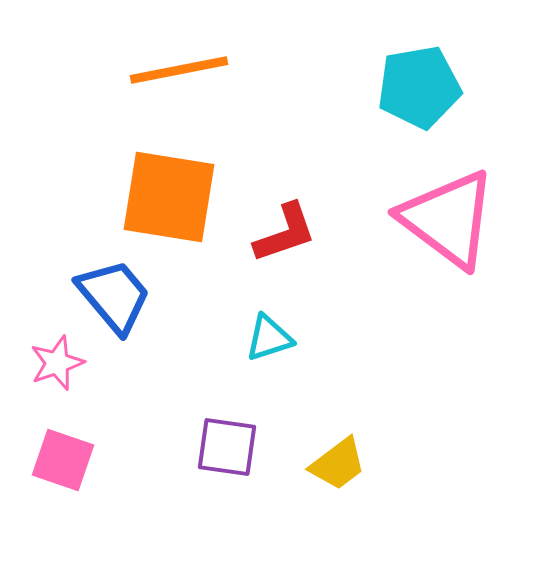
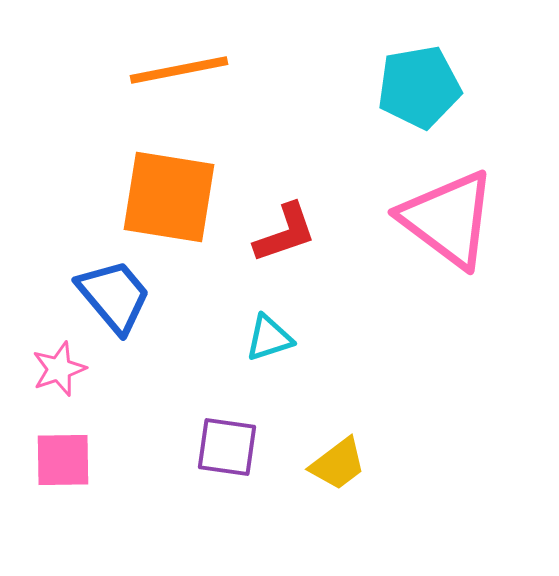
pink star: moved 2 px right, 6 px down
pink square: rotated 20 degrees counterclockwise
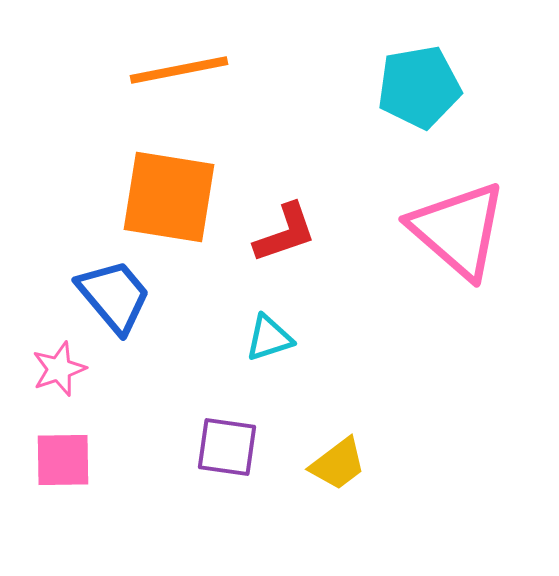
pink triangle: moved 10 px right, 11 px down; rotated 4 degrees clockwise
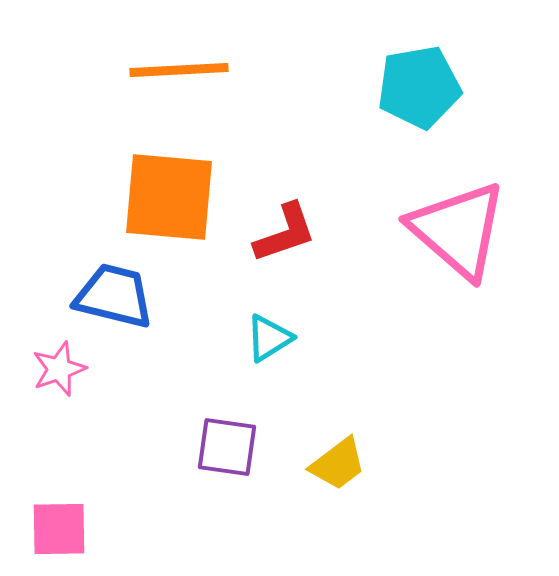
orange line: rotated 8 degrees clockwise
orange square: rotated 4 degrees counterclockwise
blue trapezoid: rotated 36 degrees counterclockwise
cyan triangle: rotated 14 degrees counterclockwise
pink square: moved 4 px left, 69 px down
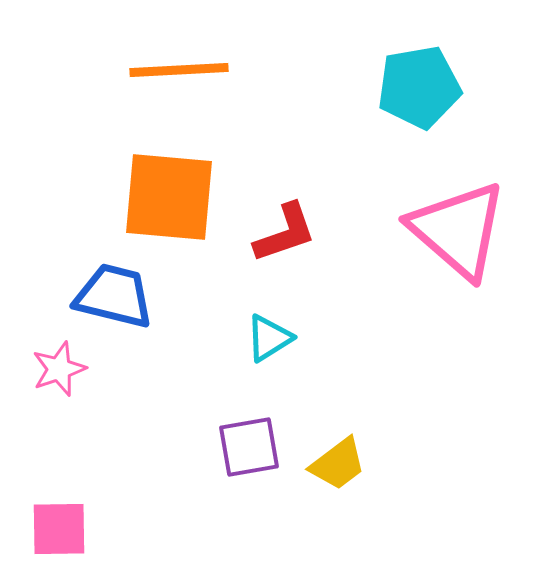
purple square: moved 22 px right; rotated 18 degrees counterclockwise
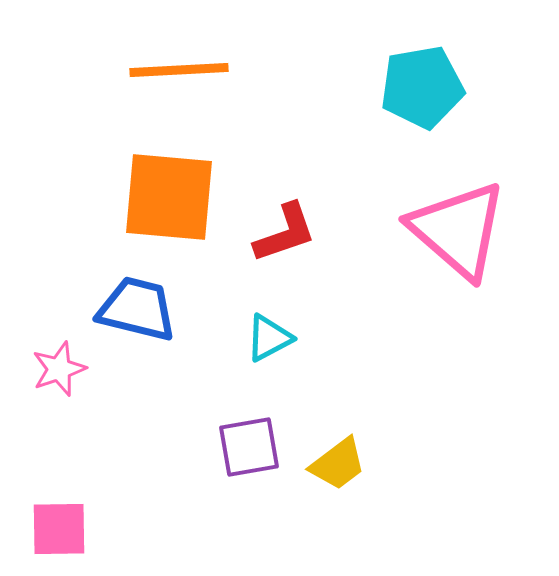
cyan pentagon: moved 3 px right
blue trapezoid: moved 23 px right, 13 px down
cyan triangle: rotated 4 degrees clockwise
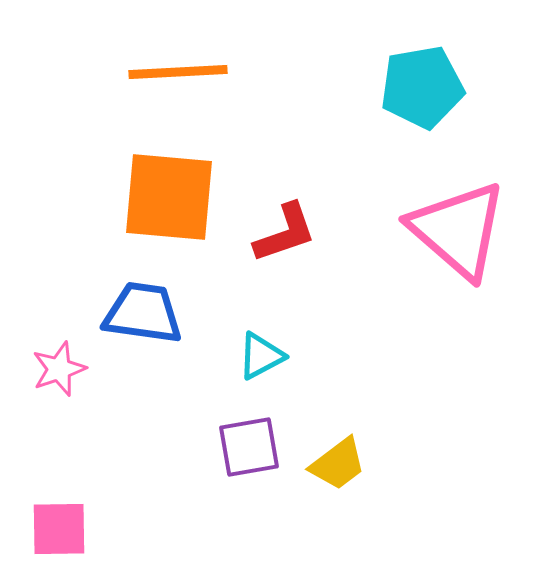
orange line: moved 1 px left, 2 px down
blue trapezoid: moved 6 px right, 4 px down; rotated 6 degrees counterclockwise
cyan triangle: moved 8 px left, 18 px down
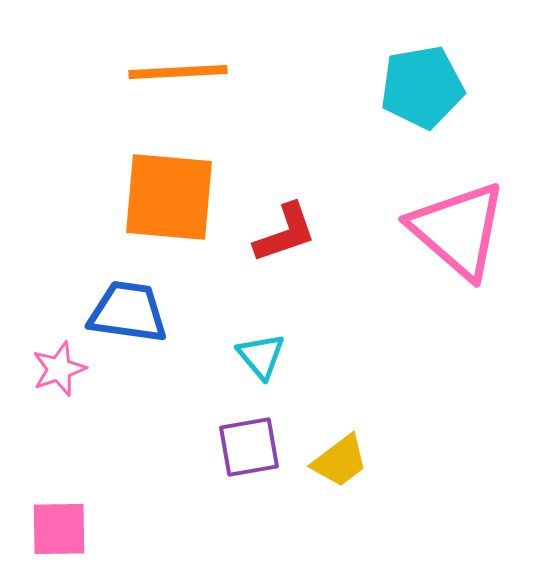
blue trapezoid: moved 15 px left, 1 px up
cyan triangle: rotated 42 degrees counterclockwise
yellow trapezoid: moved 2 px right, 3 px up
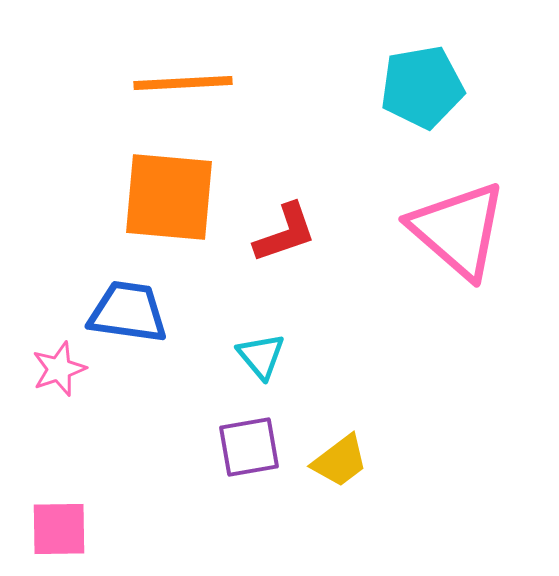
orange line: moved 5 px right, 11 px down
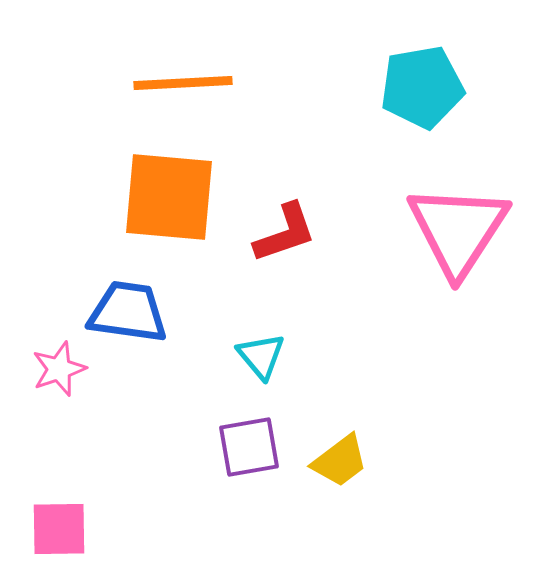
pink triangle: rotated 22 degrees clockwise
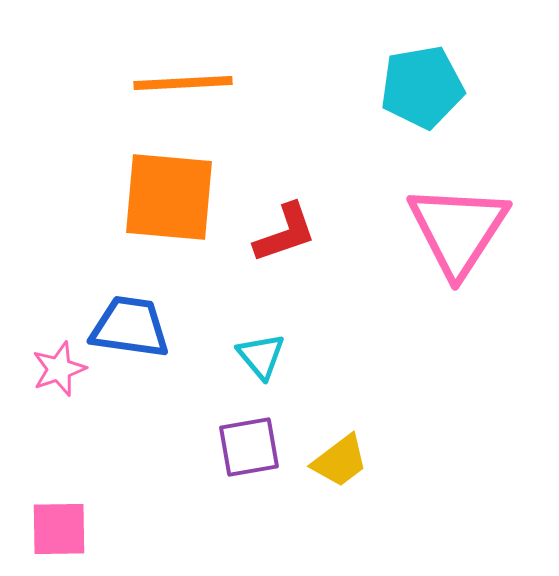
blue trapezoid: moved 2 px right, 15 px down
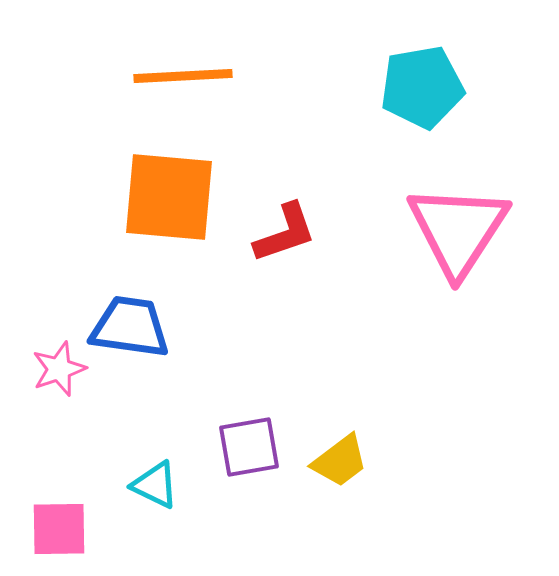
orange line: moved 7 px up
cyan triangle: moved 106 px left, 129 px down; rotated 24 degrees counterclockwise
